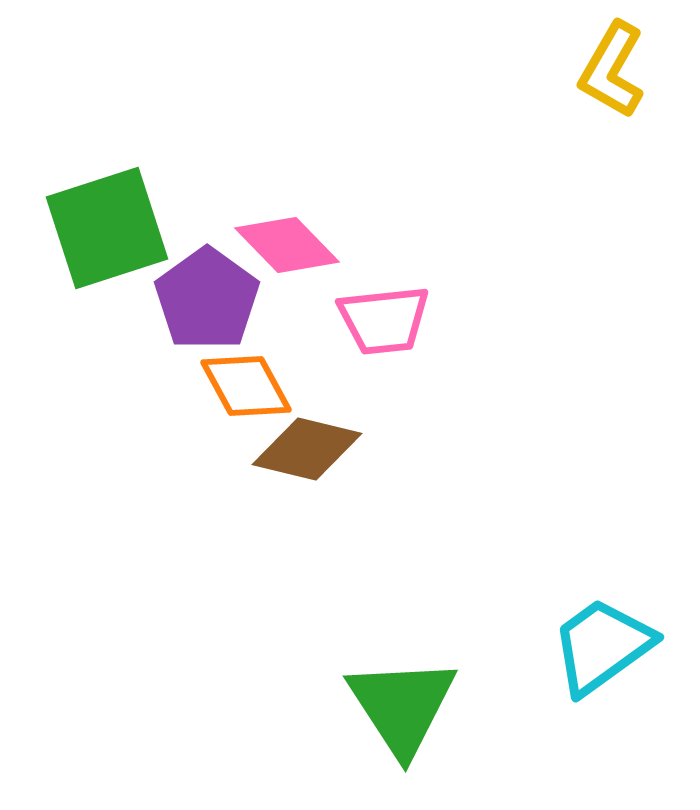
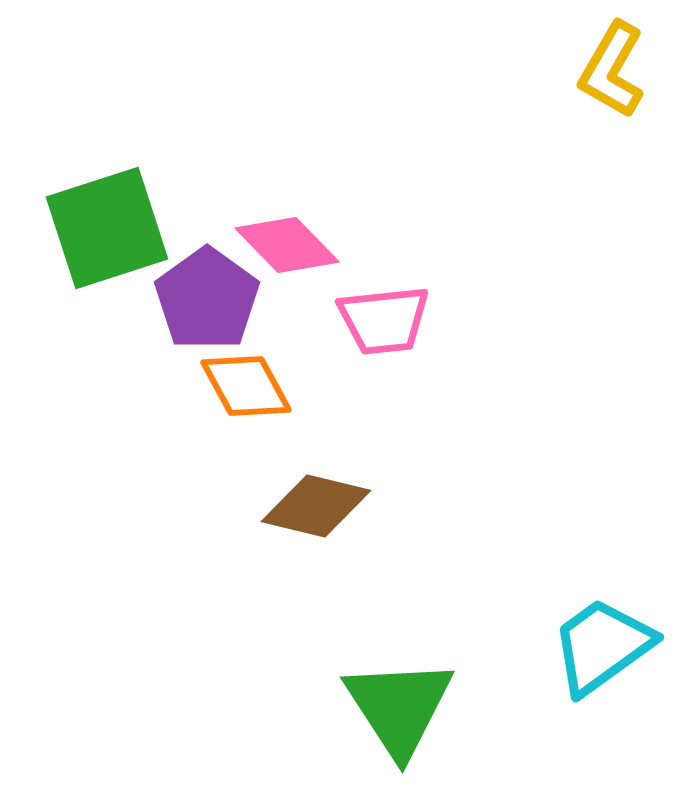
brown diamond: moved 9 px right, 57 px down
green triangle: moved 3 px left, 1 px down
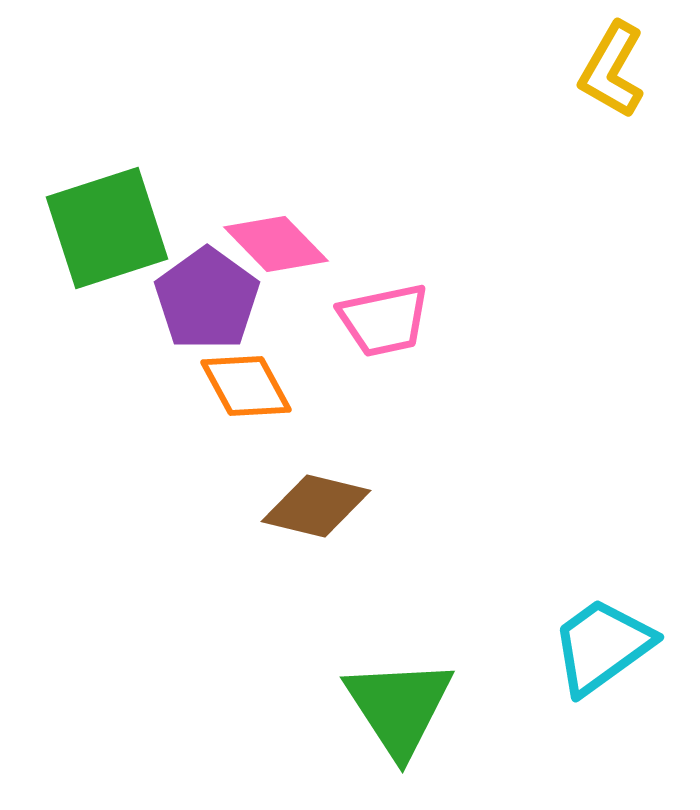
pink diamond: moved 11 px left, 1 px up
pink trapezoid: rotated 6 degrees counterclockwise
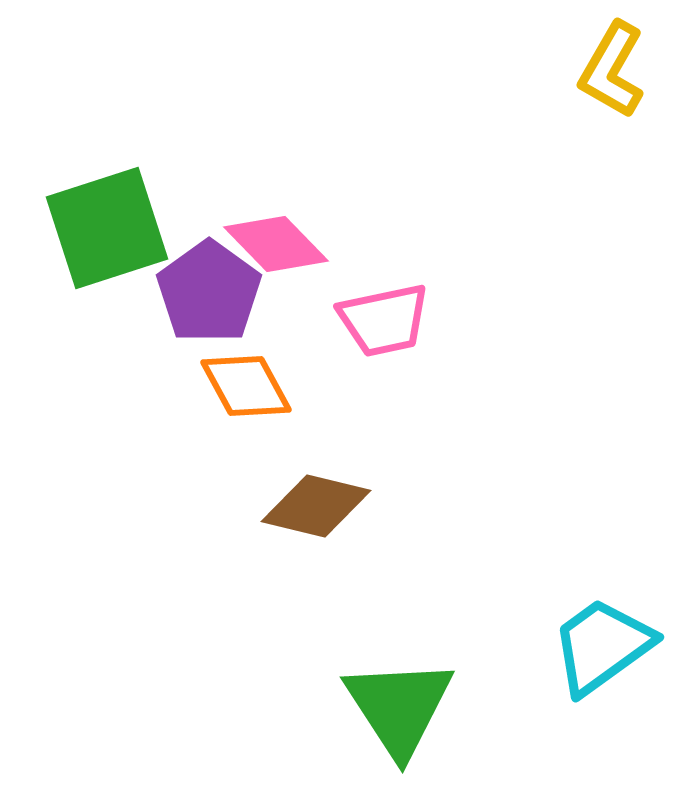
purple pentagon: moved 2 px right, 7 px up
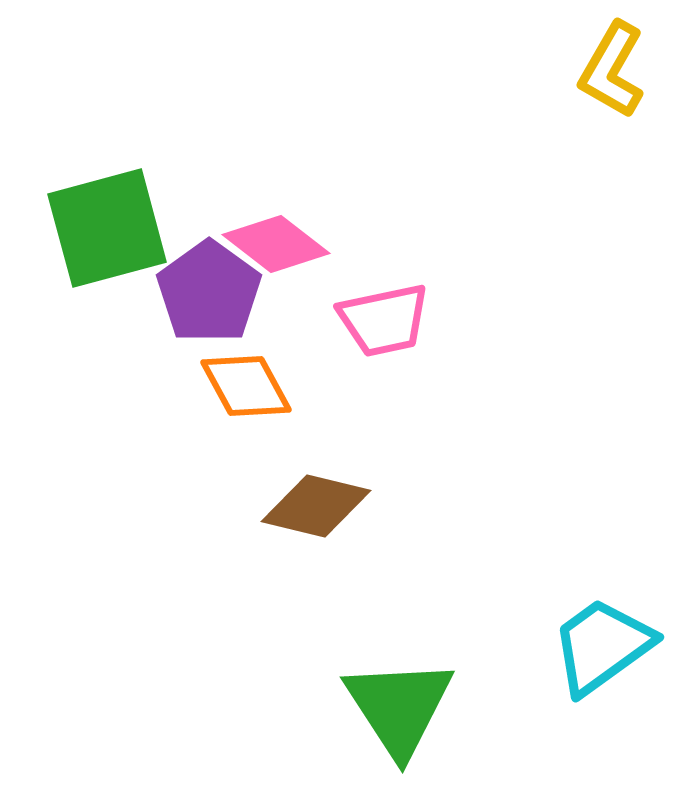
green square: rotated 3 degrees clockwise
pink diamond: rotated 8 degrees counterclockwise
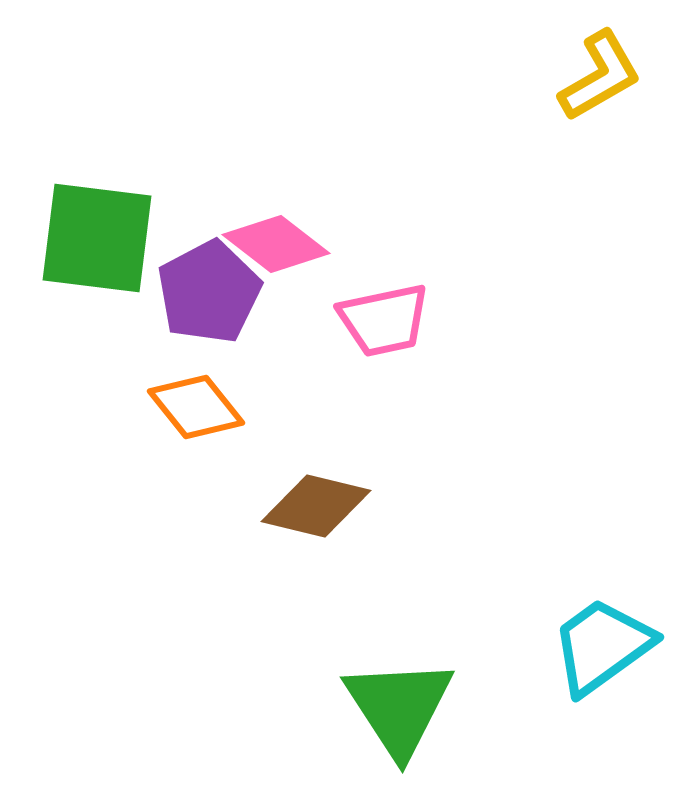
yellow L-shape: moved 12 px left, 6 px down; rotated 150 degrees counterclockwise
green square: moved 10 px left, 10 px down; rotated 22 degrees clockwise
purple pentagon: rotated 8 degrees clockwise
orange diamond: moved 50 px left, 21 px down; rotated 10 degrees counterclockwise
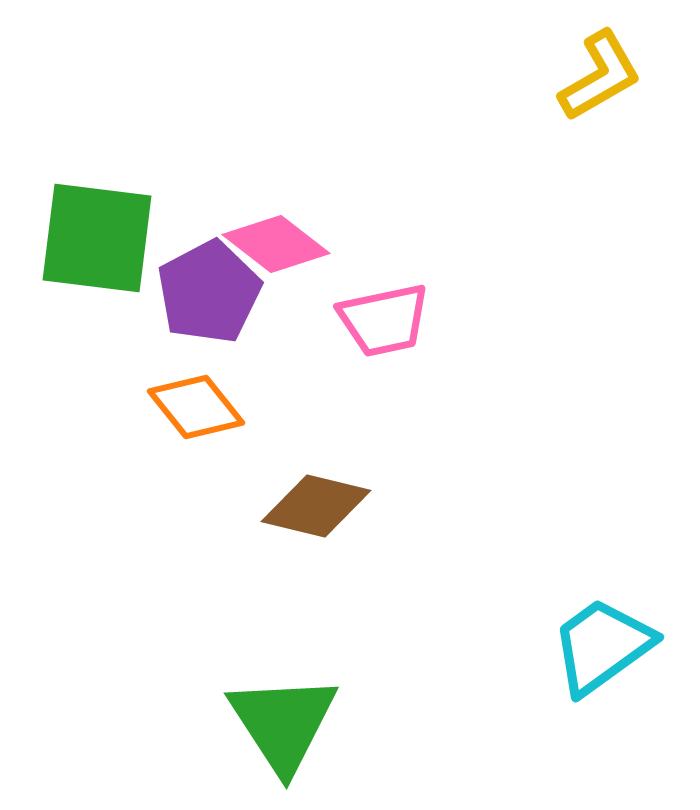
green triangle: moved 116 px left, 16 px down
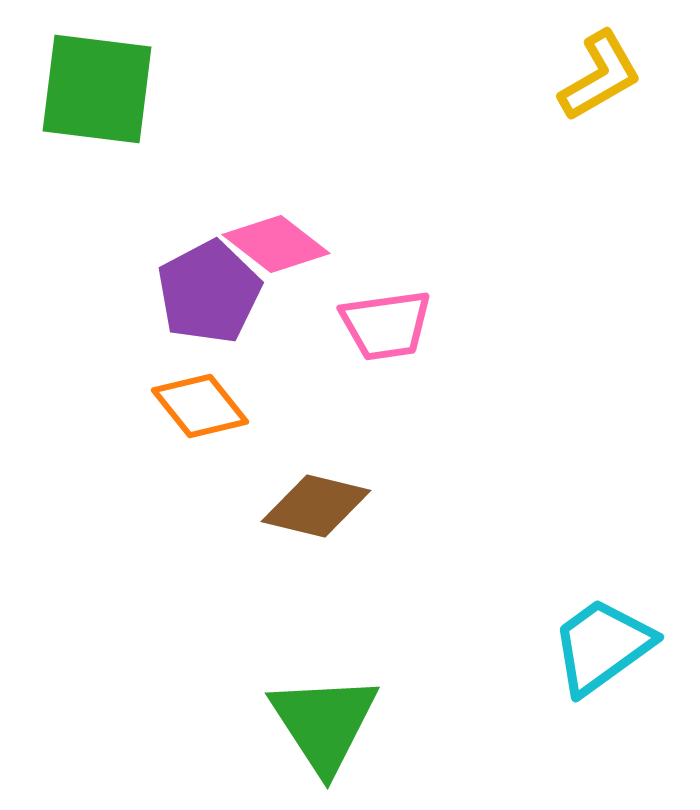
green square: moved 149 px up
pink trapezoid: moved 2 px right, 5 px down; rotated 4 degrees clockwise
orange diamond: moved 4 px right, 1 px up
green triangle: moved 41 px right
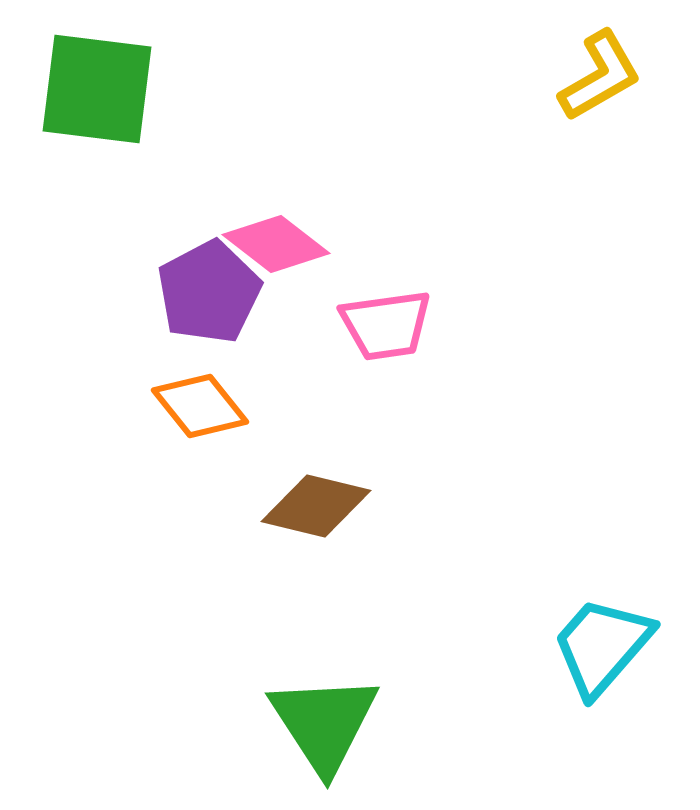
cyan trapezoid: rotated 13 degrees counterclockwise
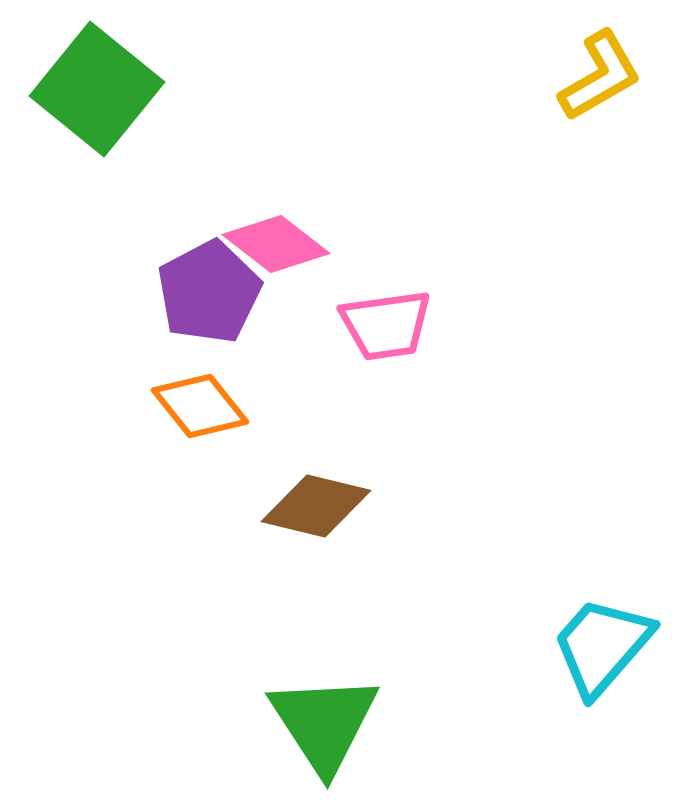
green square: rotated 32 degrees clockwise
